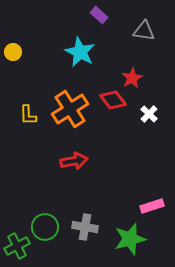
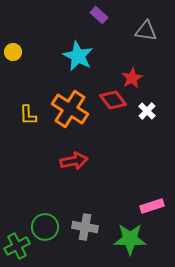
gray triangle: moved 2 px right
cyan star: moved 2 px left, 4 px down
orange cross: rotated 24 degrees counterclockwise
white cross: moved 2 px left, 3 px up
green star: rotated 16 degrees clockwise
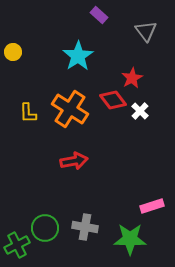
gray triangle: rotated 45 degrees clockwise
cyan star: rotated 12 degrees clockwise
white cross: moved 7 px left
yellow L-shape: moved 2 px up
green circle: moved 1 px down
green cross: moved 1 px up
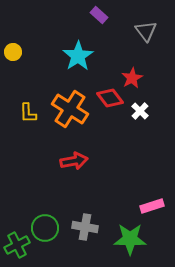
red diamond: moved 3 px left, 2 px up
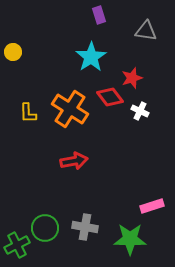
purple rectangle: rotated 30 degrees clockwise
gray triangle: rotated 45 degrees counterclockwise
cyan star: moved 13 px right, 1 px down
red star: rotated 10 degrees clockwise
red diamond: moved 1 px up
white cross: rotated 18 degrees counterclockwise
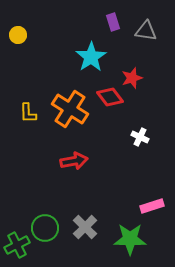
purple rectangle: moved 14 px right, 7 px down
yellow circle: moved 5 px right, 17 px up
white cross: moved 26 px down
gray cross: rotated 35 degrees clockwise
